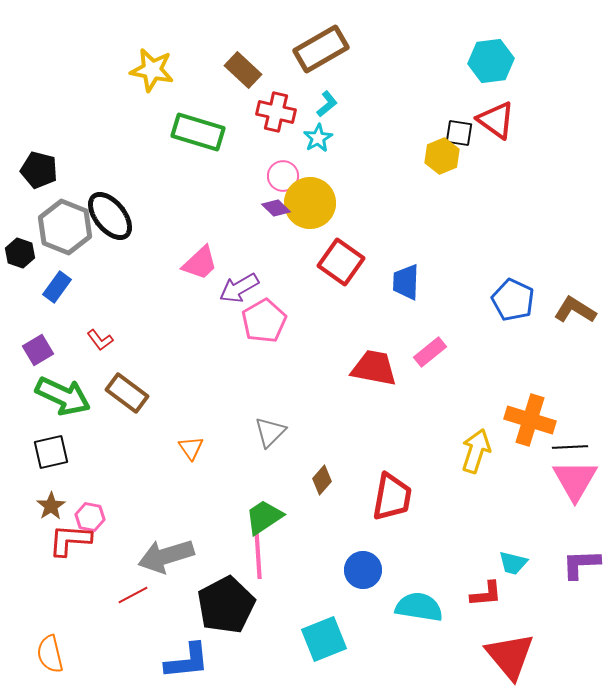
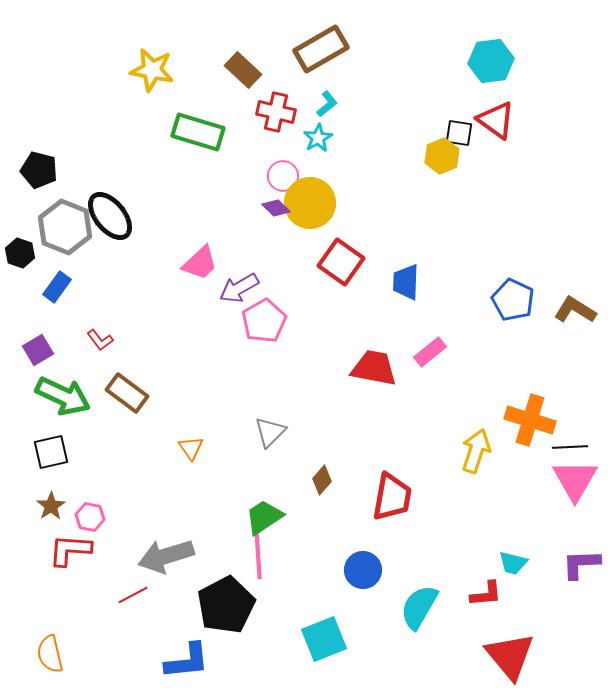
red L-shape at (70, 540): moved 10 px down
cyan semicircle at (419, 607): rotated 69 degrees counterclockwise
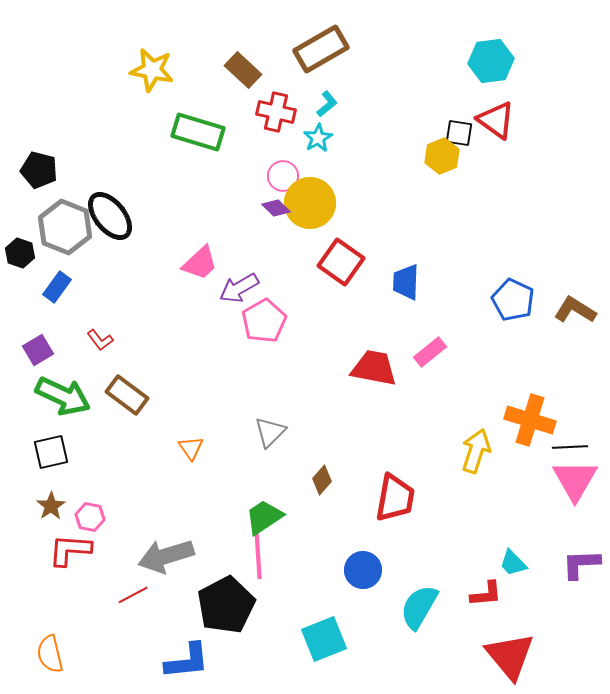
brown rectangle at (127, 393): moved 2 px down
red trapezoid at (392, 497): moved 3 px right, 1 px down
cyan trapezoid at (513, 563): rotated 32 degrees clockwise
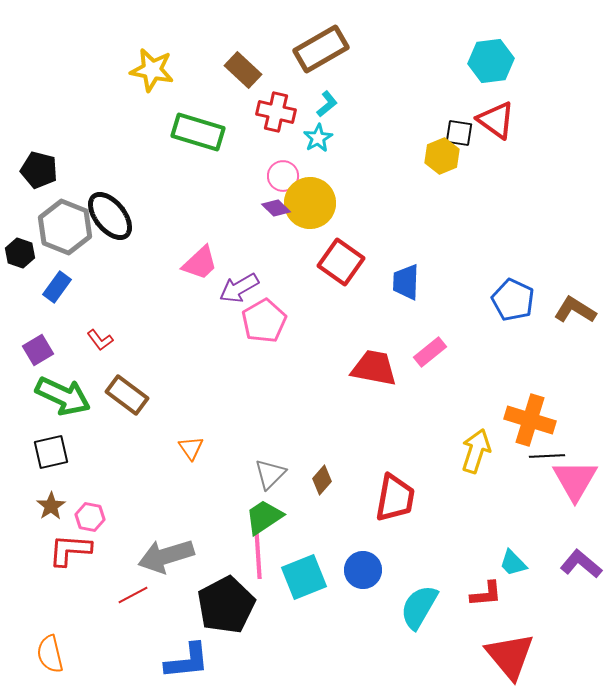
gray triangle at (270, 432): moved 42 px down
black line at (570, 447): moved 23 px left, 9 px down
purple L-shape at (581, 564): rotated 42 degrees clockwise
cyan square at (324, 639): moved 20 px left, 62 px up
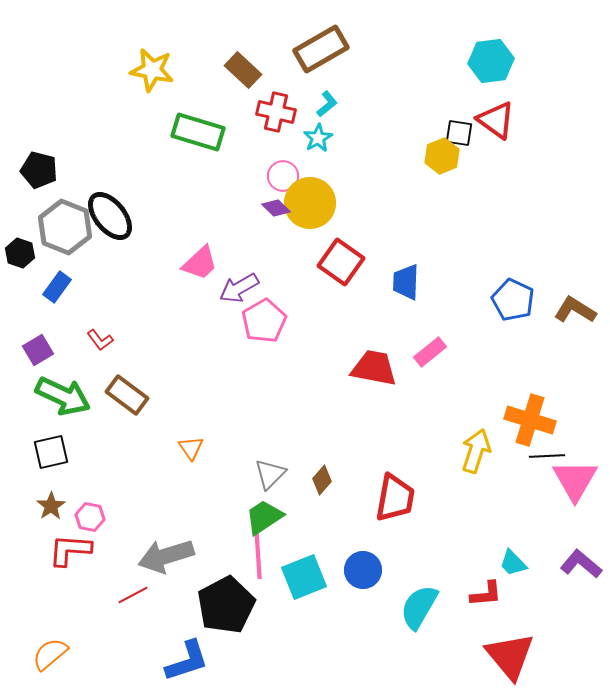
orange semicircle at (50, 654): rotated 63 degrees clockwise
blue L-shape at (187, 661): rotated 12 degrees counterclockwise
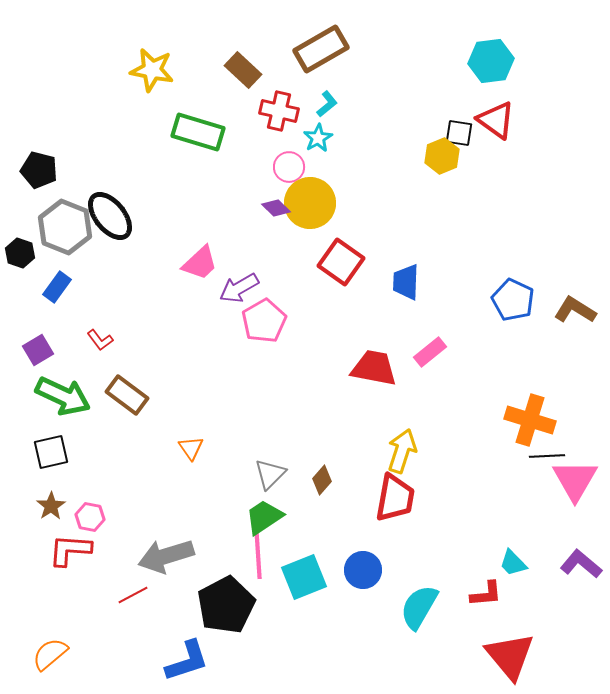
red cross at (276, 112): moved 3 px right, 1 px up
pink circle at (283, 176): moved 6 px right, 9 px up
yellow arrow at (476, 451): moved 74 px left
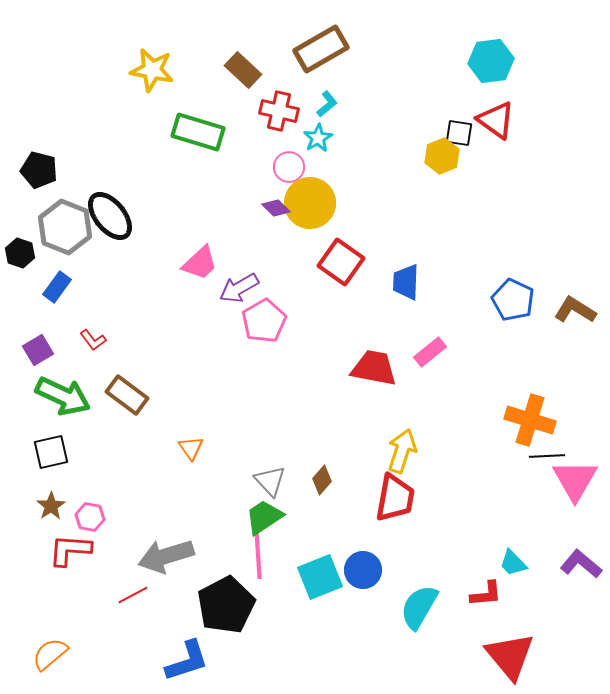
red L-shape at (100, 340): moved 7 px left
gray triangle at (270, 474): moved 7 px down; rotated 28 degrees counterclockwise
cyan square at (304, 577): moved 16 px right
